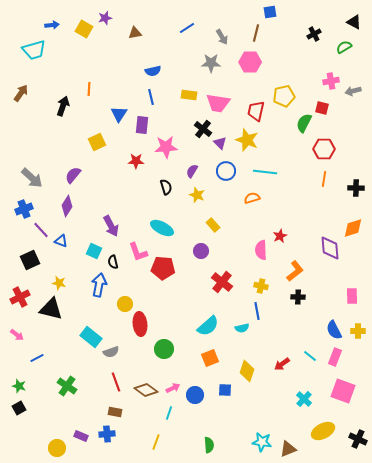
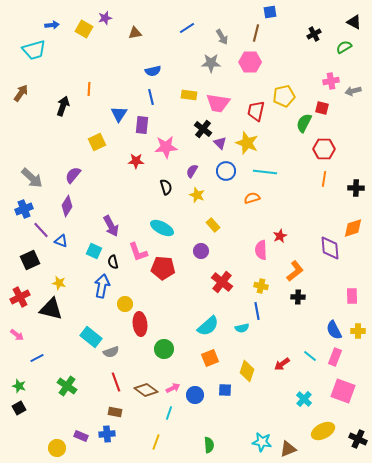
yellow star at (247, 140): moved 3 px down
blue arrow at (99, 285): moved 3 px right, 1 px down
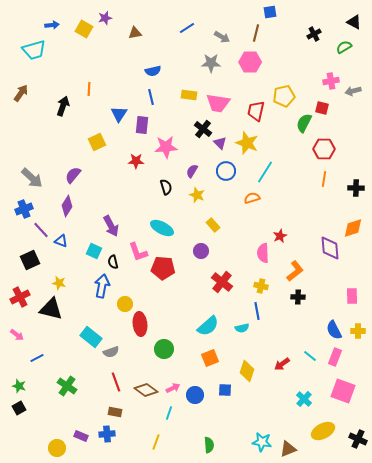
gray arrow at (222, 37): rotated 28 degrees counterclockwise
cyan line at (265, 172): rotated 65 degrees counterclockwise
pink semicircle at (261, 250): moved 2 px right, 3 px down
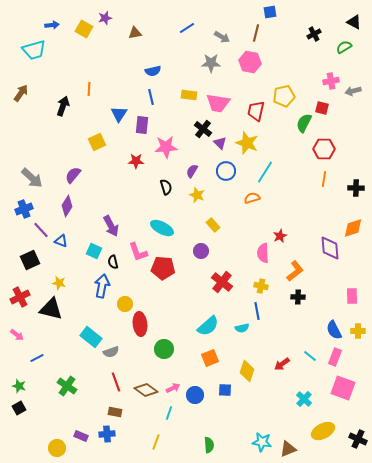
pink hexagon at (250, 62): rotated 10 degrees clockwise
pink square at (343, 391): moved 3 px up
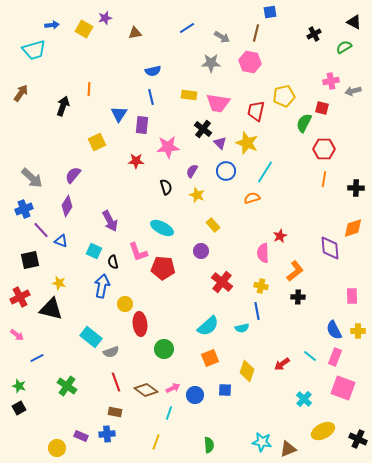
pink star at (166, 147): moved 2 px right
purple arrow at (111, 226): moved 1 px left, 5 px up
black square at (30, 260): rotated 12 degrees clockwise
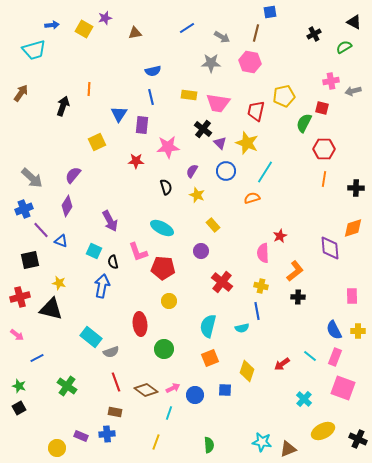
red cross at (20, 297): rotated 12 degrees clockwise
yellow circle at (125, 304): moved 44 px right, 3 px up
cyan semicircle at (208, 326): rotated 145 degrees clockwise
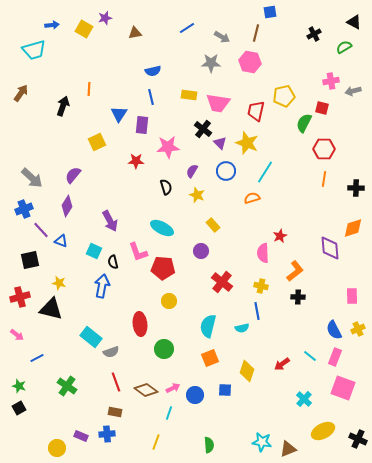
yellow cross at (358, 331): moved 2 px up; rotated 24 degrees counterclockwise
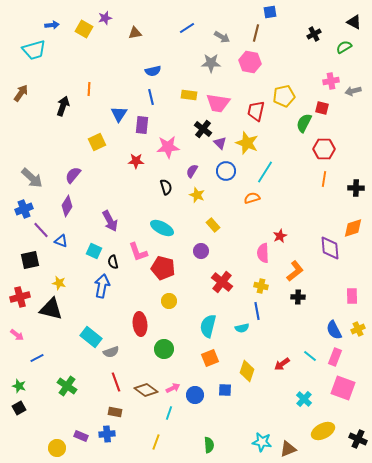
red pentagon at (163, 268): rotated 10 degrees clockwise
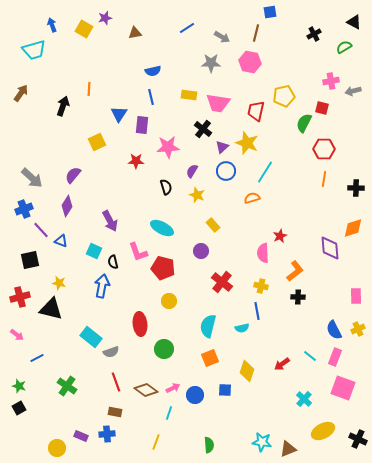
blue arrow at (52, 25): rotated 104 degrees counterclockwise
purple triangle at (220, 143): moved 2 px right, 4 px down; rotated 32 degrees clockwise
pink rectangle at (352, 296): moved 4 px right
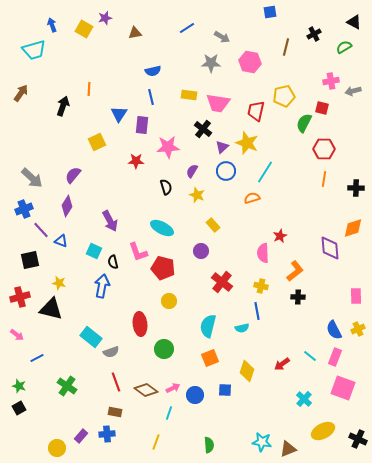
brown line at (256, 33): moved 30 px right, 14 px down
purple rectangle at (81, 436): rotated 72 degrees counterclockwise
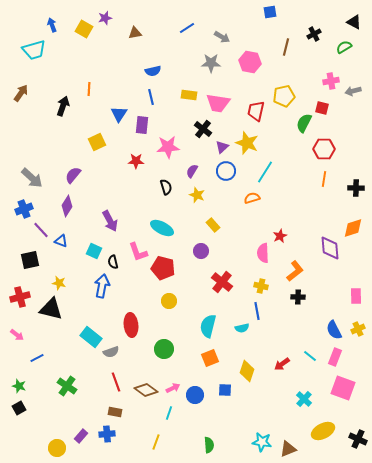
red ellipse at (140, 324): moved 9 px left, 1 px down
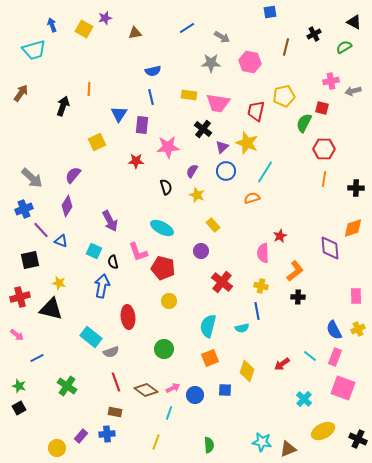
red ellipse at (131, 325): moved 3 px left, 8 px up
